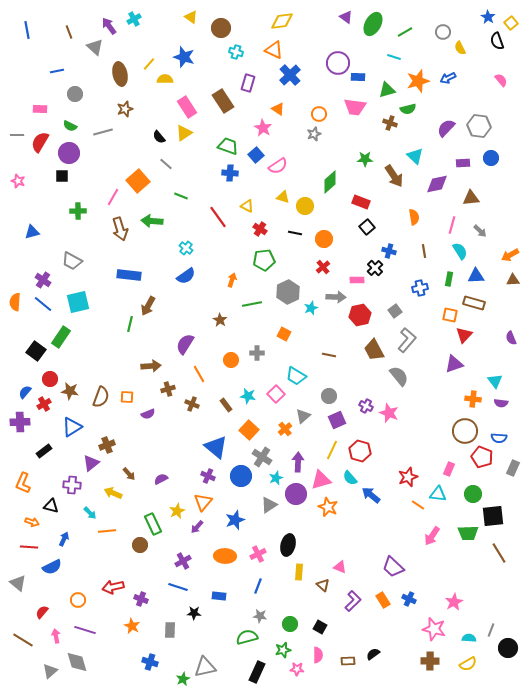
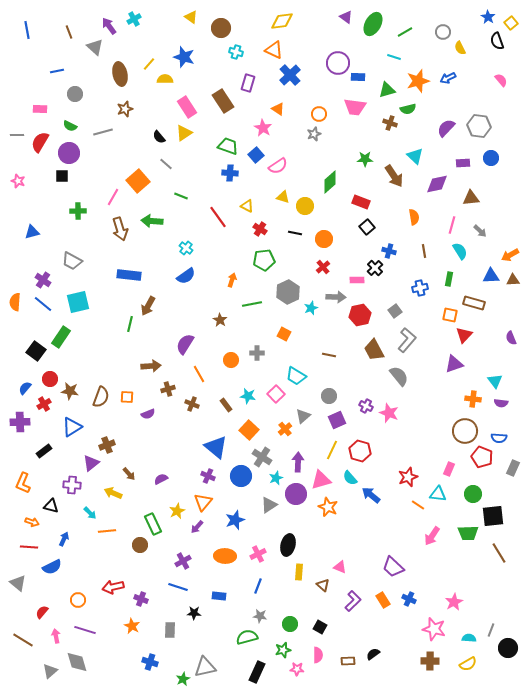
blue triangle at (476, 276): moved 15 px right
blue semicircle at (25, 392): moved 4 px up
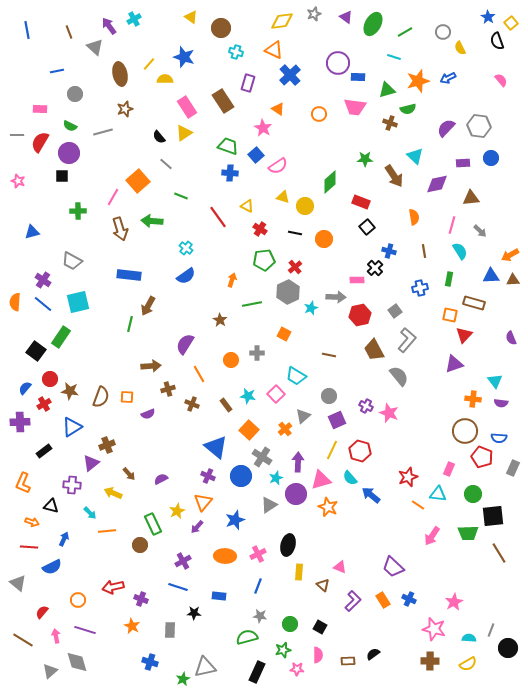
gray star at (314, 134): moved 120 px up
red cross at (323, 267): moved 28 px left
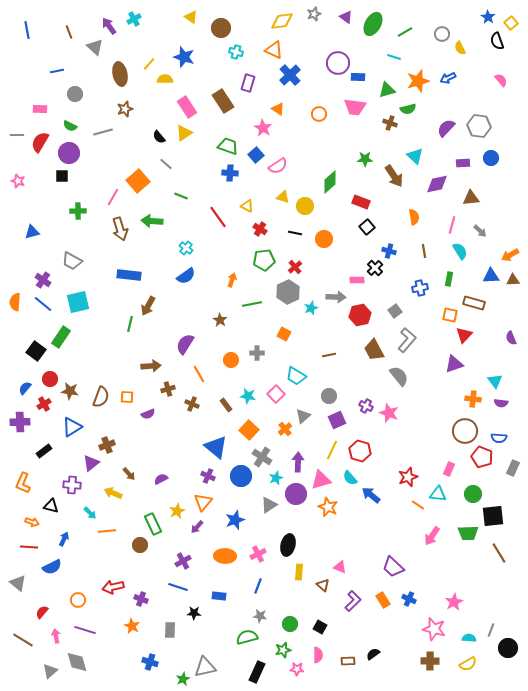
gray circle at (443, 32): moved 1 px left, 2 px down
brown line at (329, 355): rotated 24 degrees counterclockwise
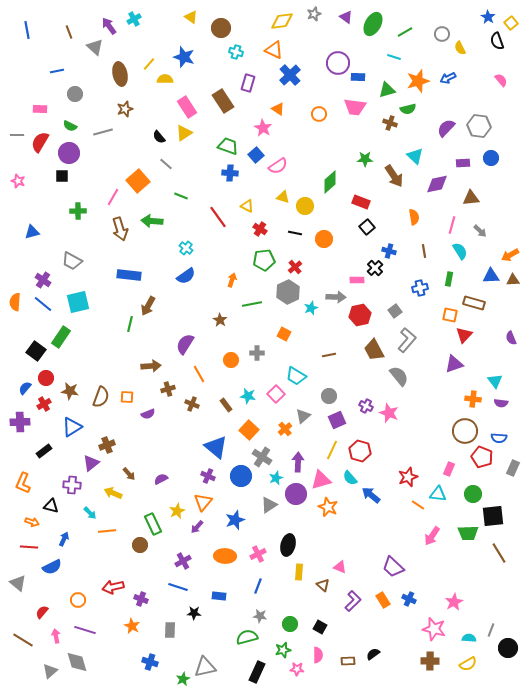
red circle at (50, 379): moved 4 px left, 1 px up
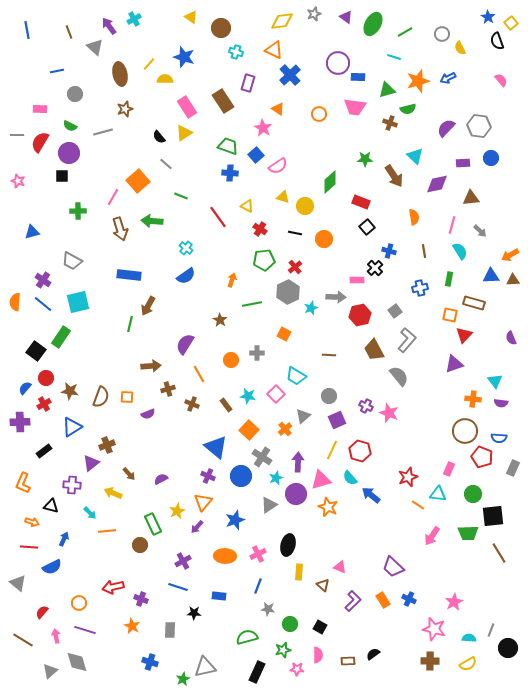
brown line at (329, 355): rotated 16 degrees clockwise
orange circle at (78, 600): moved 1 px right, 3 px down
gray star at (260, 616): moved 8 px right, 7 px up
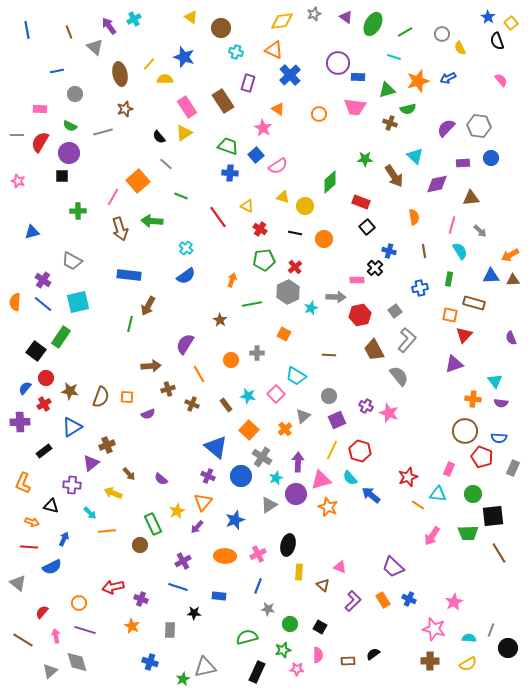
purple semicircle at (161, 479): rotated 112 degrees counterclockwise
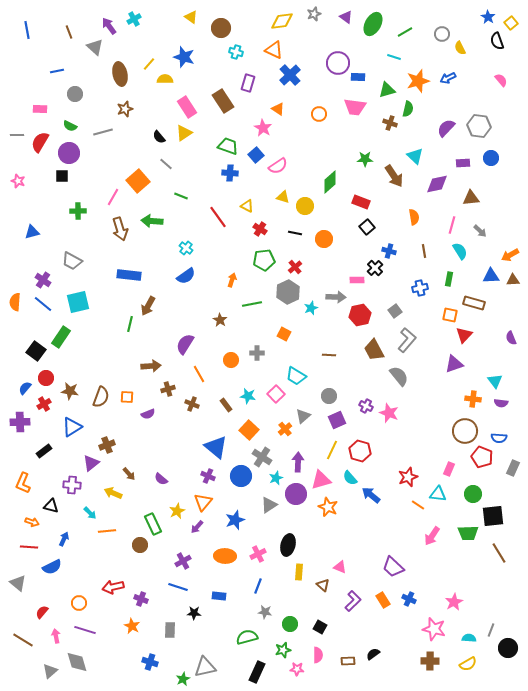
green semicircle at (408, 109): rotated 63 degrees counterclockwise
gray star at (268, 609): moved 3 px left, 3 px down
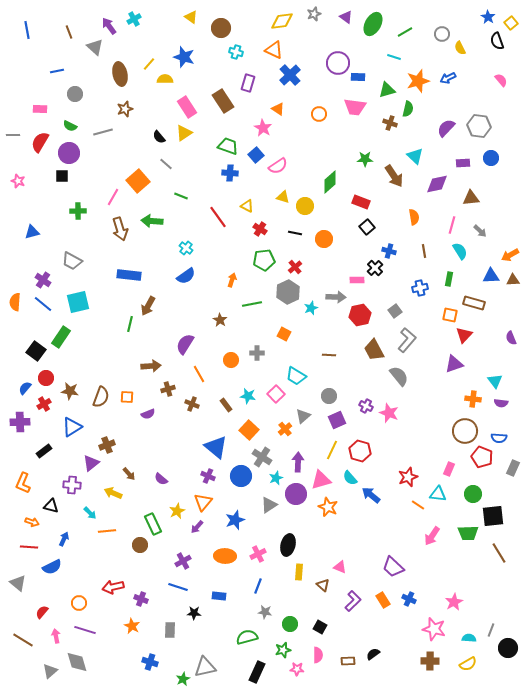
gray line at (17, 135): moved 4 px left
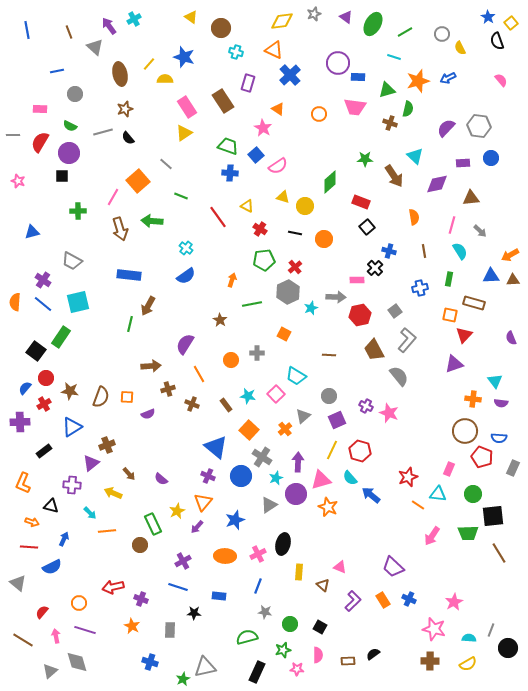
black semicircle at (159, 137): moved 31 px left, 1 px down
black ellipse at (288, 545): moved 5 px left, 1 px up
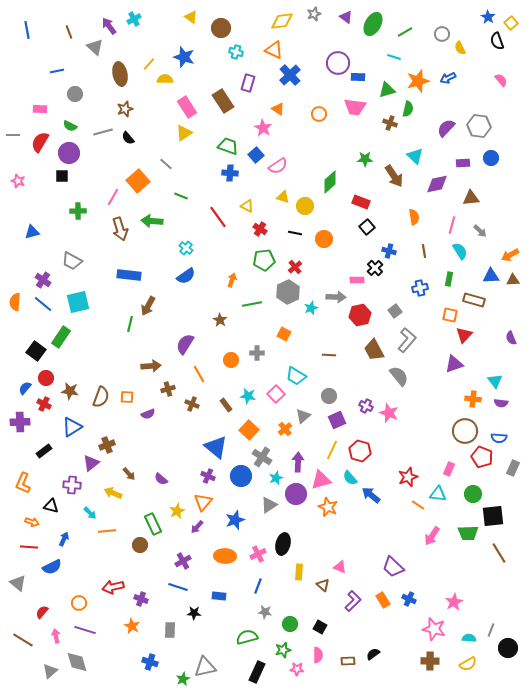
brown rectangle at (474, 303): moved 3 px up
red cross at (44, 404): rotated 32 degrees counterclockwise
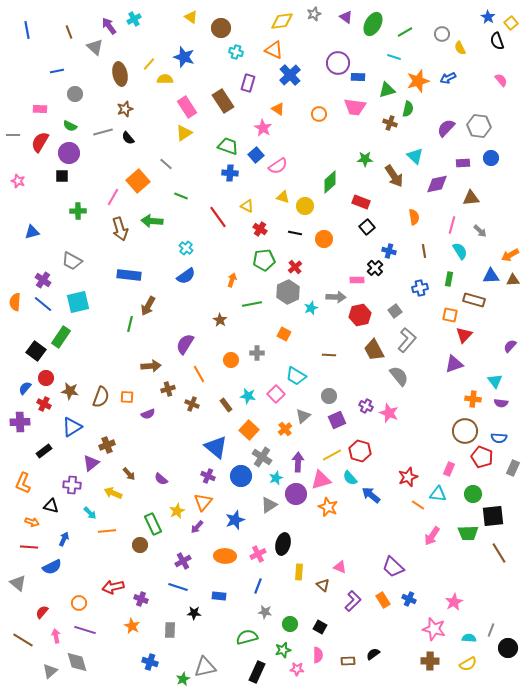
purple semicircle at (511, 338): moved 1 px left, 8 px down; rotated 64 degrees clockwise
yellow line at (332, 450): moved 5 px down; rotated 36 degrees clockwise
